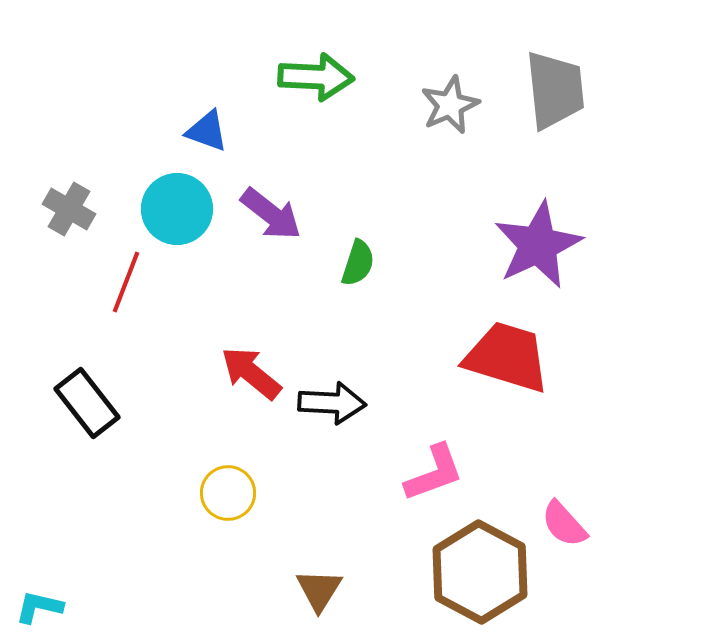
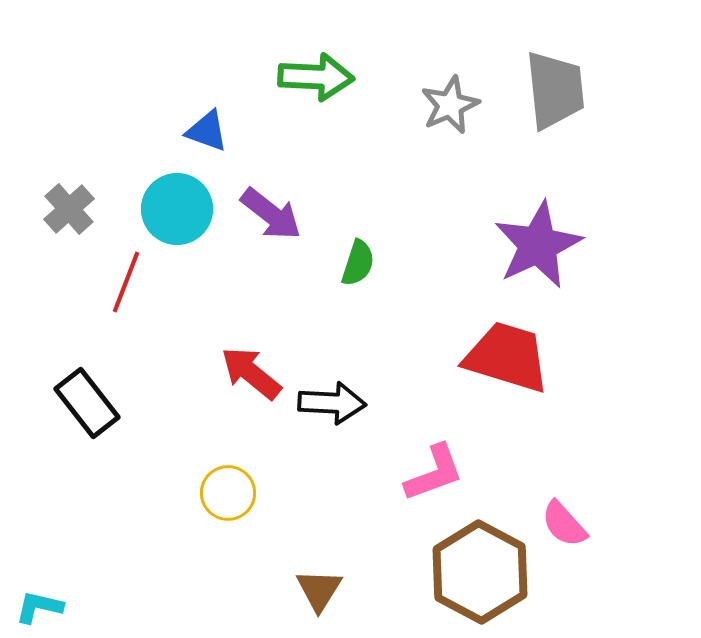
gray cross: rotated 18 degrees clockwise
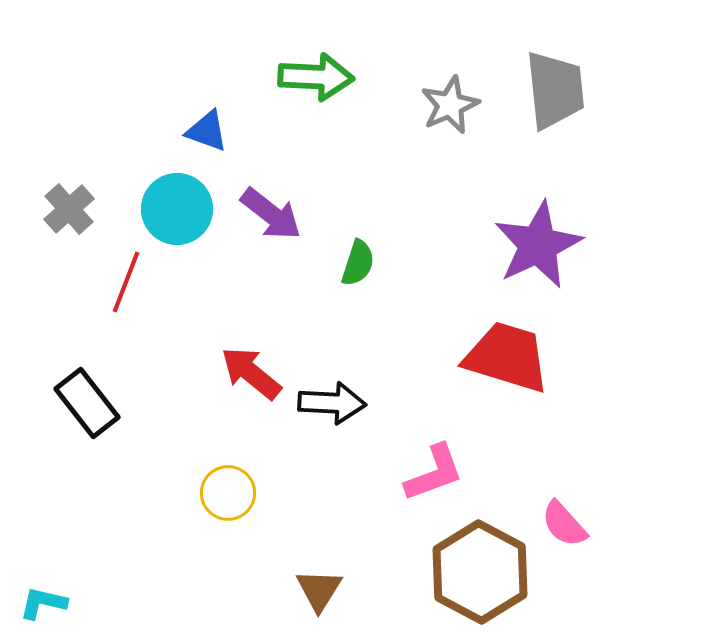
cyan L-shape: moved 4 px right, 4 px up
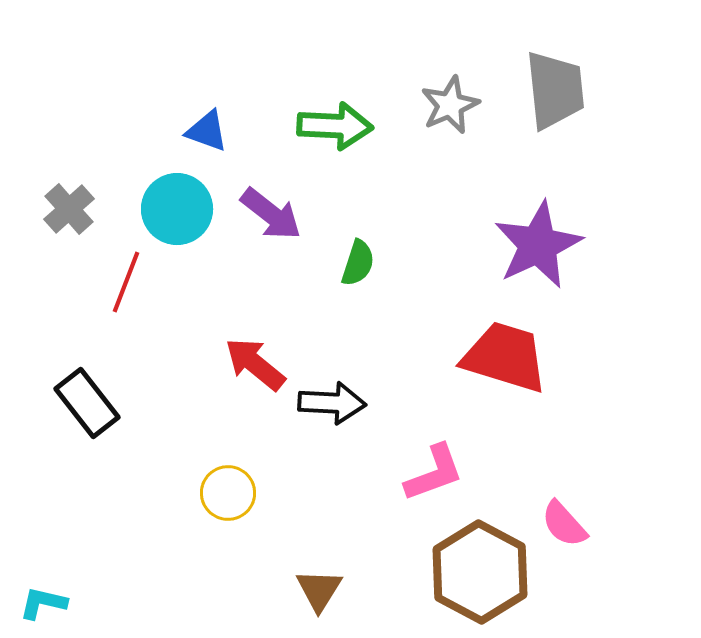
green arrow: moved 19 px right, 49 px down
red trapezoid: moved 2 px left
red arrow: moved 4 px right, 9 px up
